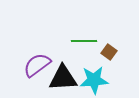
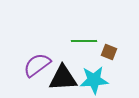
brown square: rotated 14 degrees counterclockwise
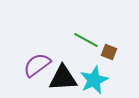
green line: moved 2 px right, 1 px up; rotated 30 degrees clockwise
cyan star: rotated 20 degrees counterclockwise
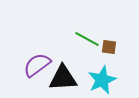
green line: moved 1 px right, 1 px up
brown square: moved 5 px up; rotated 14 degrees counterclockwise
cyan star: moved 8 px right
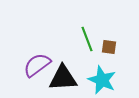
green line: rotated 40 degrees clockwise
cyan star: rotated 24 degrees counterclockwise
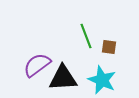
green line: moved 1 px left, 3 px up
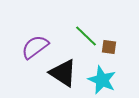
green line: rotated 25 degrees counterclockwise
purple semicircle: moved 2 px left, 18 px up
black triangle: moved 5 px up; rotated 36 degrees clockwise
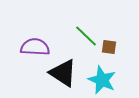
purple semicircle: rotated 40 degrees clockwise
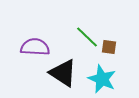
green line: moved 1 px right, 1 px down
cyan star: moved 1 px up
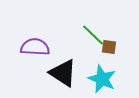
green line: moved 6 px right, 2 px up
